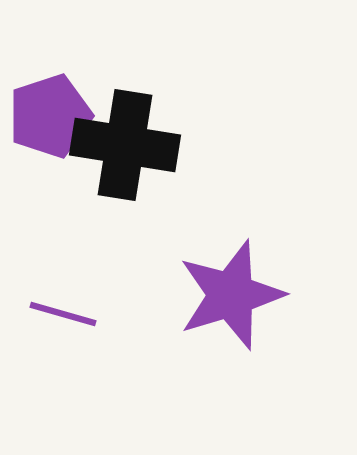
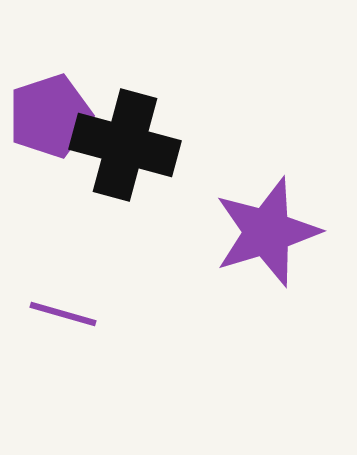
black cross: rotated 6 degrees clockwise
purple star: moved 36 px right, 63 px up
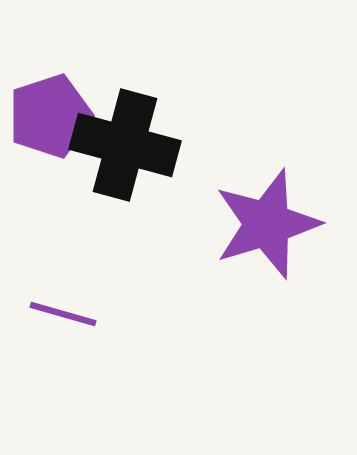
purple star: moved 8 px up
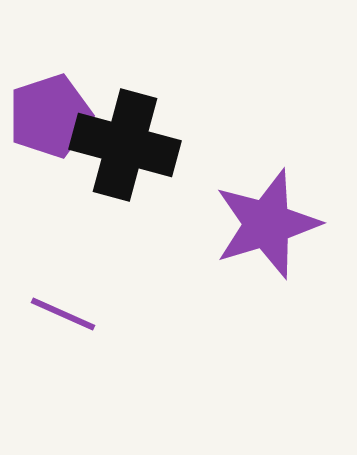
purple line: rotated 8 degrees clockwise
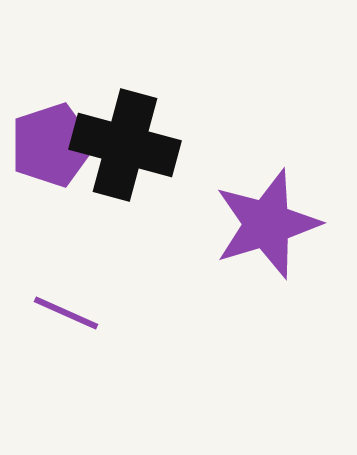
purple pentagon: moved 2 px right, 29 px down
purple line: moved 3 px right, 1 px up
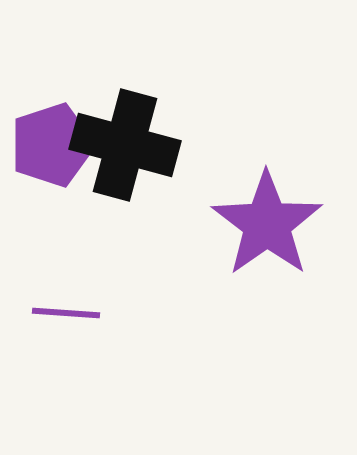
purple star: rotated 18 degrees counterclockwise
purple line: rotated 20 degrees counterclockwise
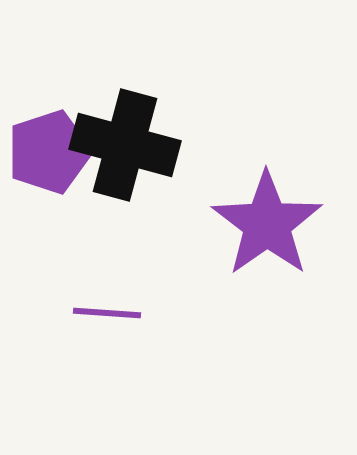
purple pentagon: moved 3 px left, 7 px down
purple line: moved 41 px right
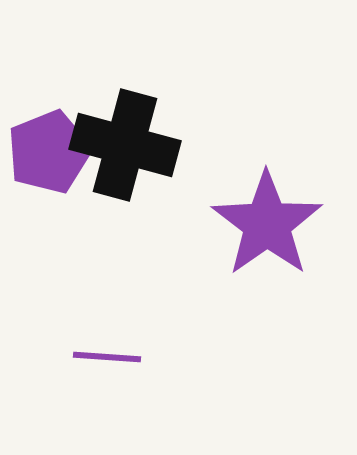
purple pentagon: rotated 4 degrees counterclockwise
purple line: moved 44 px down
